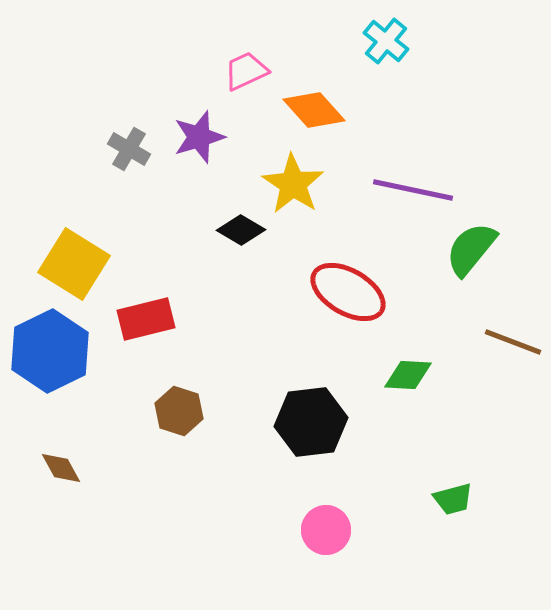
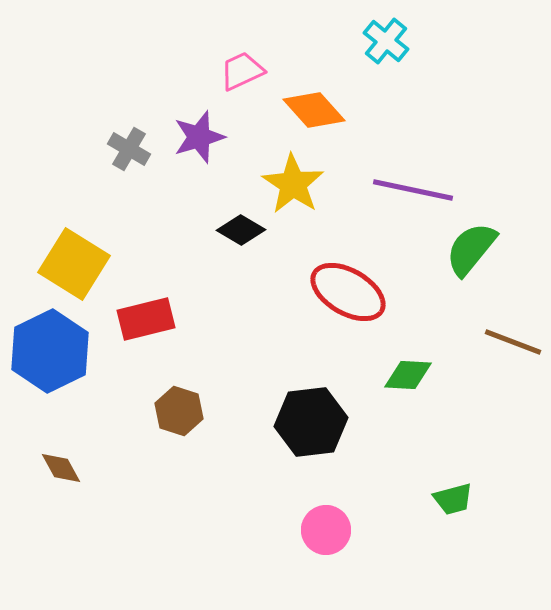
pink trapezoid: moved 4 px left
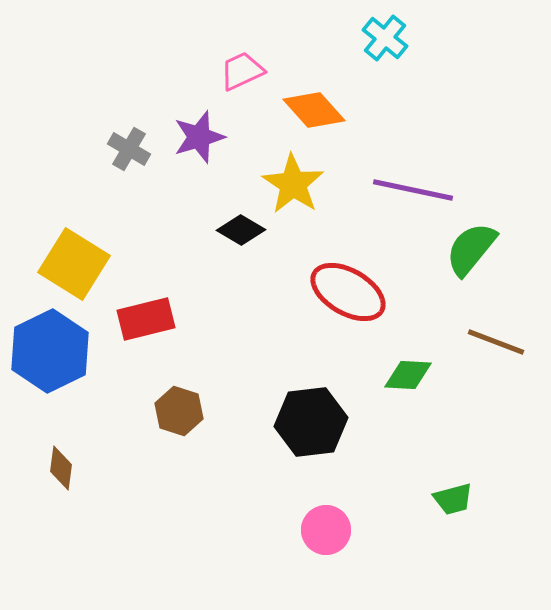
cyan cross: moved 1 px left, 3 px up
brown line: moved 17 px left
brown diamond: rotated 36 degrees clockwise
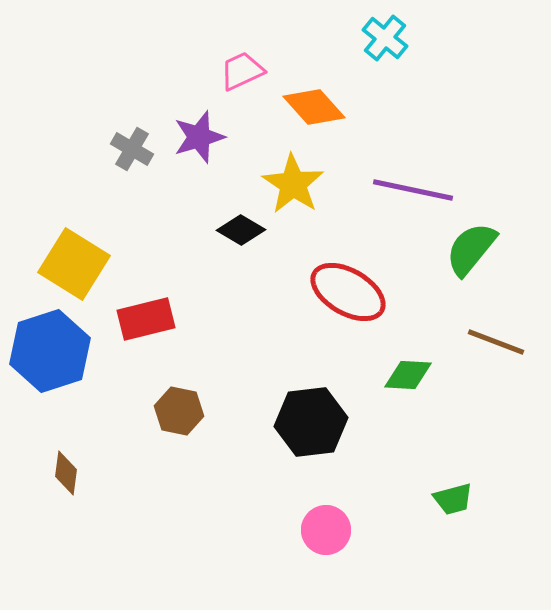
orange diamond: moved 3 px up
gray cross: moved 3 px right
blue hexagon: rotated 8 degrees clockwise
brown hexagon: rotated 6 degrees counterclockwise
brown diamond: moved 5 px right, 5 px down
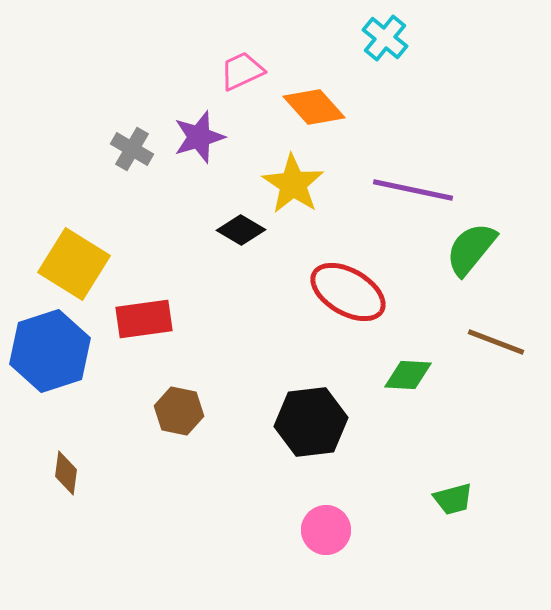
red rectangle: moved 2 px left; rotated 6 degrees clockwise
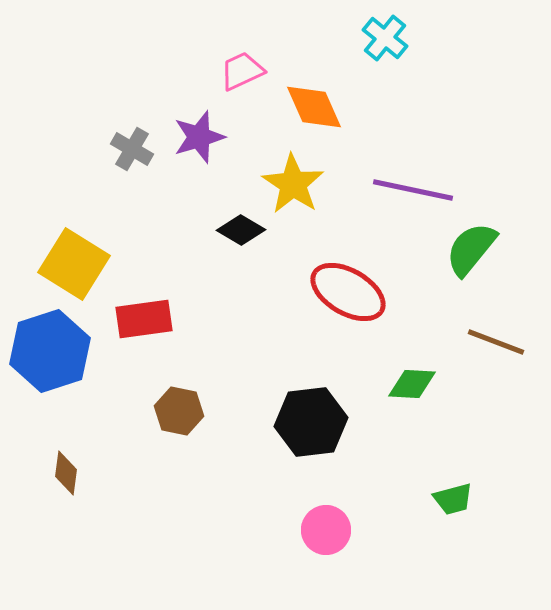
orange diamond: rotated 18 degrees clockwise
green diamond: moved 4 px right, 9 px down
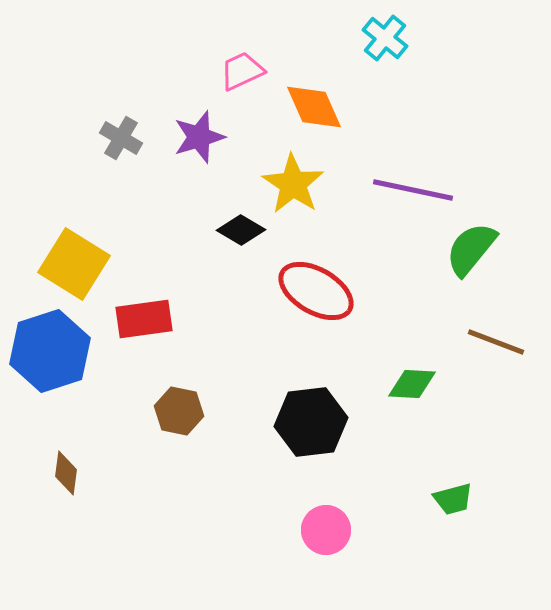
gray cross: moved 11 px left, 11 px up
red ellipse: moved 32 px left, 1 px up
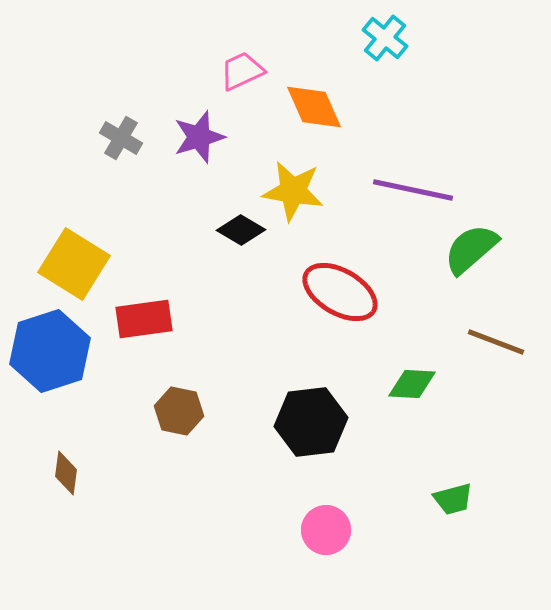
yellow star: moved 7 px down; rotated 24 degrees counterclockwise
green semicircle: rotated 10 degrees clockwise
red ellipse: moved 24 px right, 1 px down
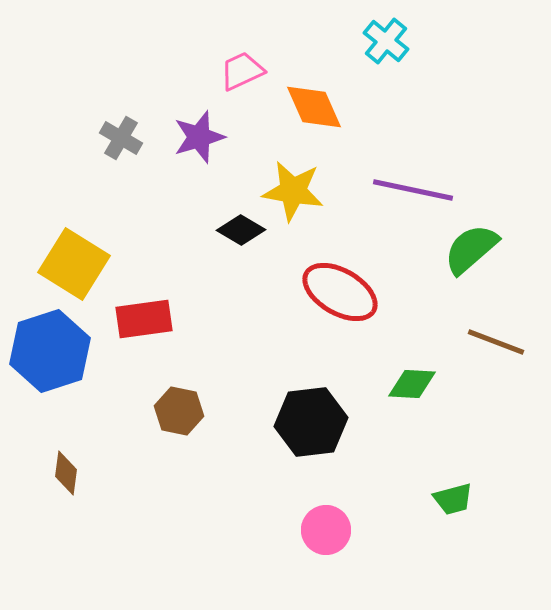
cyan cross: moved 1 px right, 3 px down
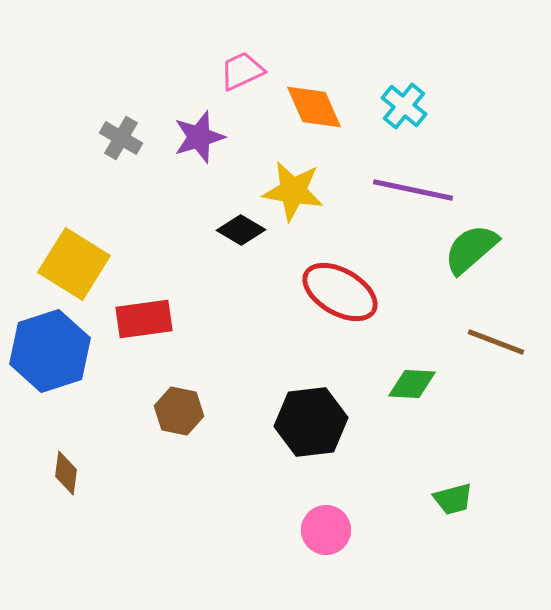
cyan cross: moved 18 px right, 65 px down
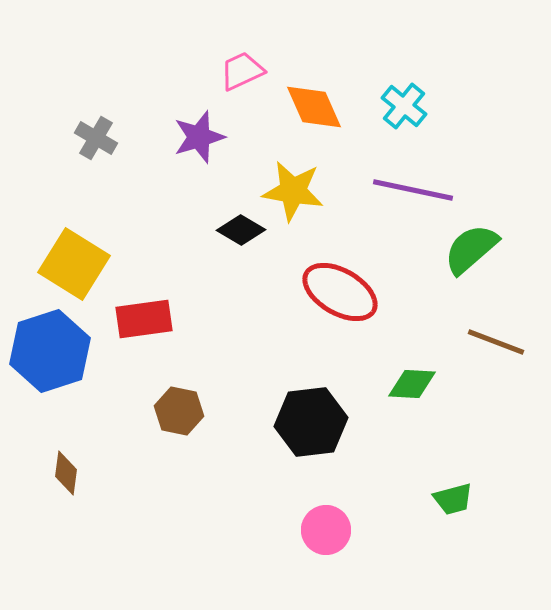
gray cross: moved 25 px left
